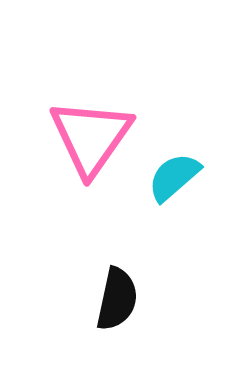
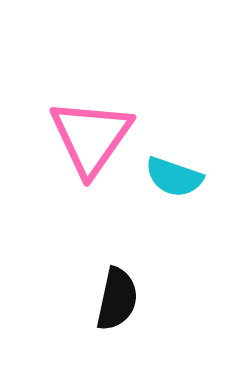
cyan semicircle: rotated 120 degrees counterclockwise
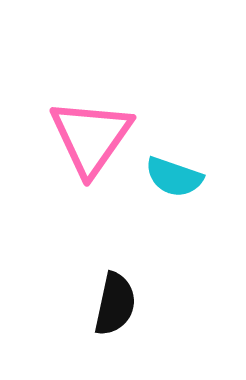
black semicircle: moved 2 px left, 5 px down
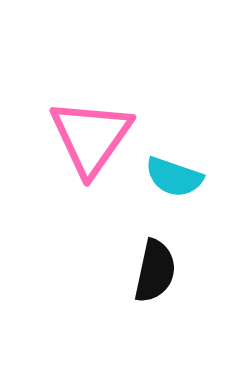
black semicircle: moved 40 px right, 33 px up
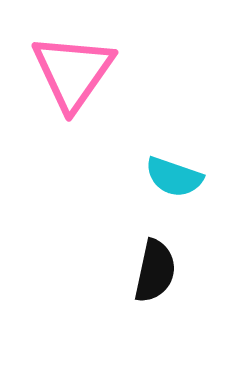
pink triangle: moved 18 px left, 65 px up
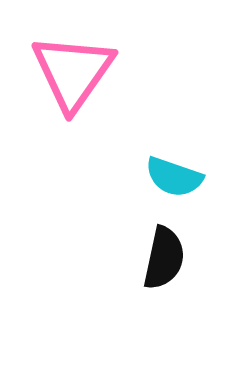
black semicircle: moved 9 px right, 13 px up
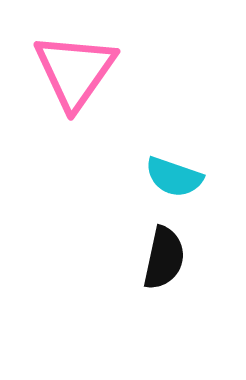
pink triangle: moved 2 px right, 1 px up
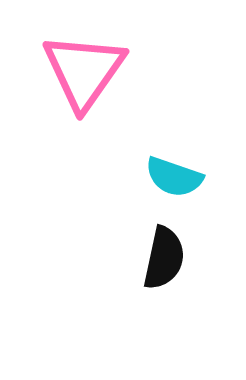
pink triangle: moved 9 px right
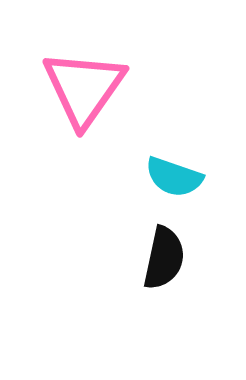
pink triangle: moved 17 px down
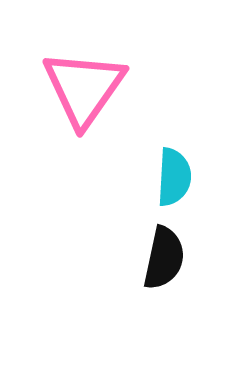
cyan semicircle: rotated 106 degrees counterclockwise
